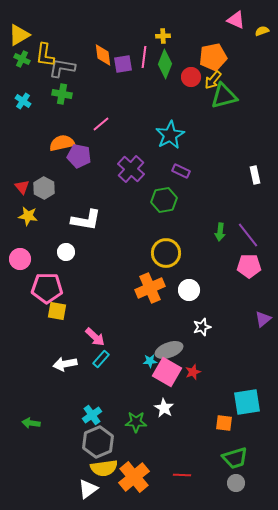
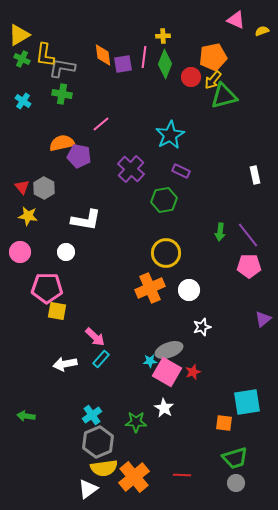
pink circle at (20, 259): moved 7 px up
green arrow at (31, 423): moved 5 px left, 7 px up
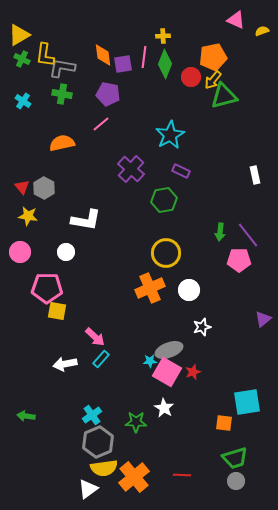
purple pentagon at (79, 156): moved 29 px right, 62 px up
pink pentagon at (249, 266): moved 10 px left, 6 px up
gray circle at (236, 483): moved 2 px up
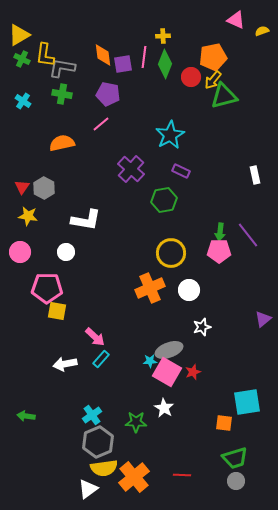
red triangle at (22, 187): rotated 14 degrees clockwise
yellow circle at (166, 253): moved 5 px right
pink pentagon at (239, 260): moved 20 px left, 9 px up
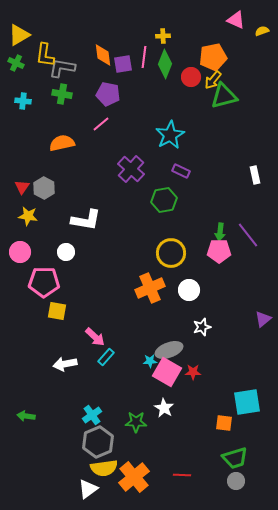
green cross at (22, 59): moved 6 px left, 4 px down
cyan cross at (23, 101): rotated 28 degrees counterclockwise
pink pentagon at (47, 288): moved 3 px left, 6 px up
cyan rectangle at (101, 359): moved 5 px right, 2 px up
red star at (193, 372): rotated 21 degrees clockwise
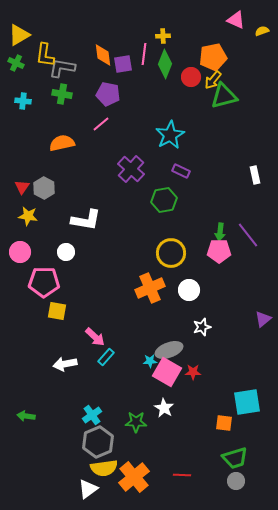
pink line at (144, 57): moved 3 px up
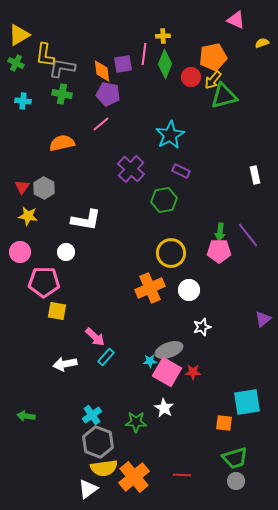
yellow semicircle at (262, 31): moved 12 px down
orange diamond at (103, 55): moved 1 px left, 16 px down
gray hexagon at (98, 442): rotated 16 degrees counterclockwise
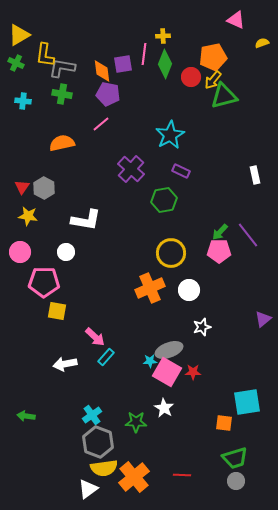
green arrow at (220, 232): rotated 36 degrees clockwise
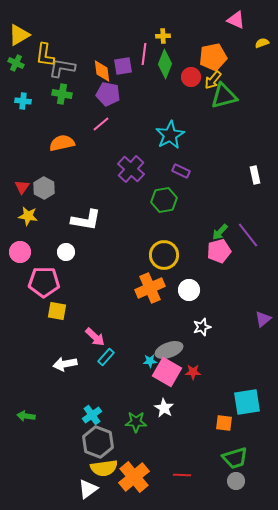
purple square at (123, 64): moved 2 px down
pink pentagon at (219, 251): rotated 15 degrees counterclockwise
yellow circle at (171, 253): moved 7 px left, 2 px down
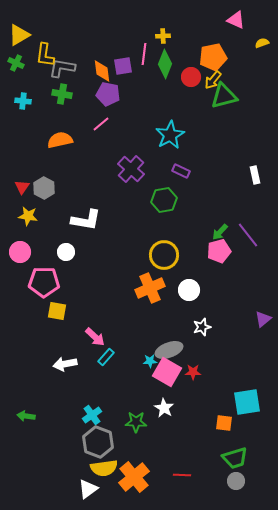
orange semicircle at (62, 143): moved 2 px left, 3 px up
